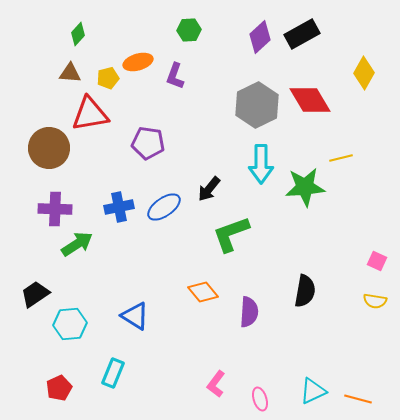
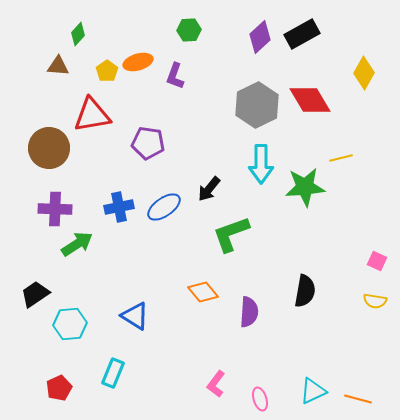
brown triangle: moved 12 px left, 7 px up
yellow pentagon: moved 1 px left, 7 px up; rotated 20 degrees counterclockwise
red triangle: moved 2 px right, 1 px down
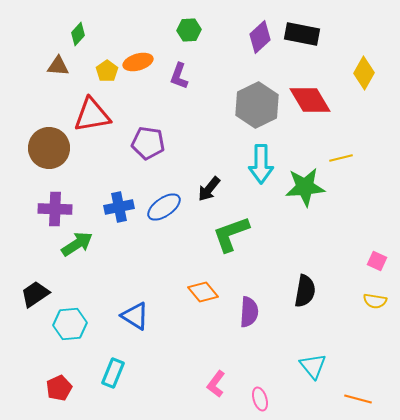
black rectangle: rotated 40 degrees clockwise
purple L-shape: moved 4 px right
cyan triangle: moved 25 px up; rotated 44 degrees counterclockwise
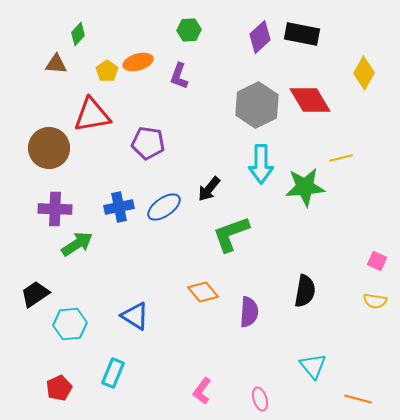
brown triangle: moved 2 px left, 2 px up
pink L-shape: moved 14 px left, 7 px down
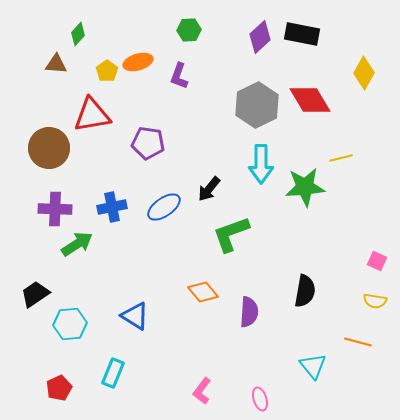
blue cross: moved 7 px left
orange line: moved 57 px up
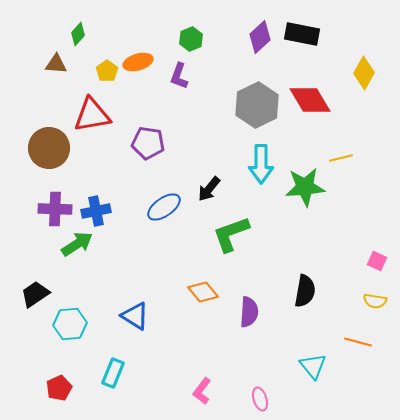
green hexagon: moved 2 px right, 9 px down; rotated 20 degrees counterclockwise
blue cross: moved 16 px left, 4 px down
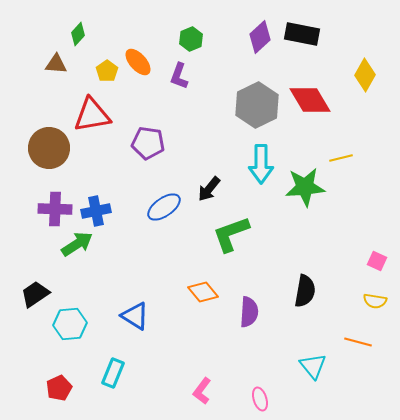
orange ellipse: rotated 64 degrees clockwise
yellow diamond: moved 1 px right, 2 px down
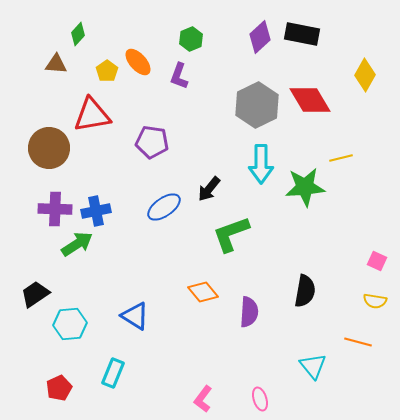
purple pentagon: moved 4 px right, 1 px up
pink L-shape: moved 1 px right, 8 px down
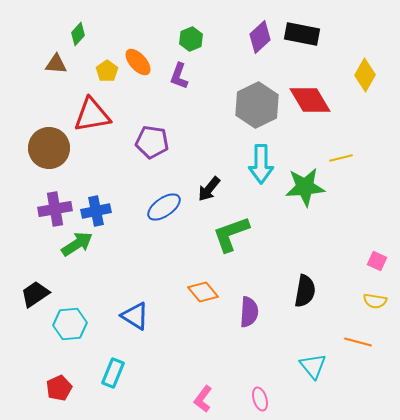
purple cross: rotated 12 degrees counterclockwise
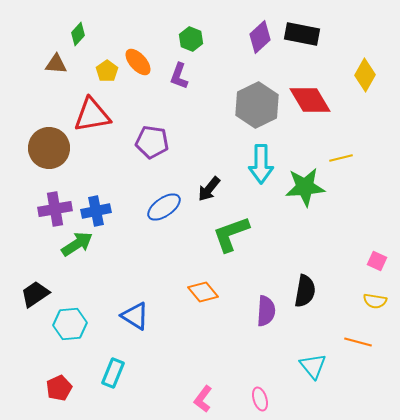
green hexagon: rotated 15 degrees counterclockwise
purple semicircle: moved 17 px right, 1 px up
